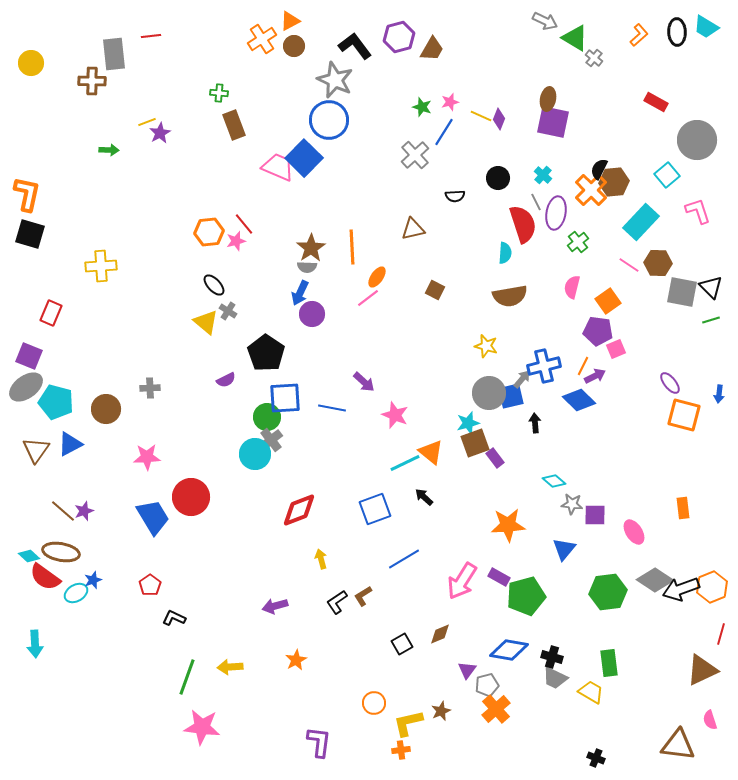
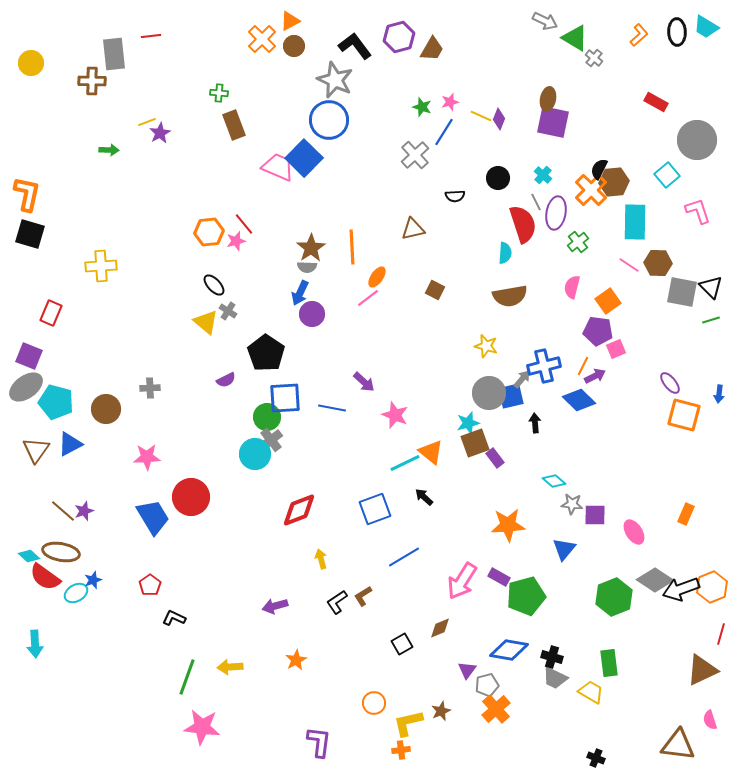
orange cross at (262, 39): rotated 12 degrees counterclockwise
cyan rectangle at (641, 222): moved 6 px left; rotated 42 degrees counterclockwise
orange rectangle at (683, 508): moved 3 px right, 6 px down; rotated 30 degrees clockwise
blue line at (404, 559): moved 2 px up
green hexagon at (608, 592): moved 6 px right, 5 px down; rotated 15 degrees counterclockwise
brown diamond at (440, 634): moved 6 px up
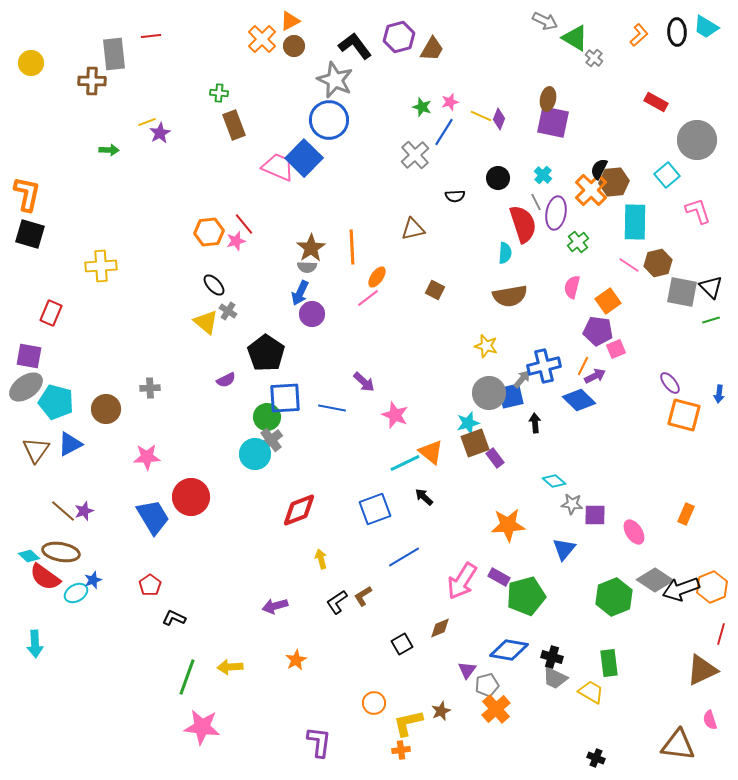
brown hexagon at (658, 263): rotated 16 degrees counterclockwise
purple square at (29, 356): rotated 12 degrees counterclockwise
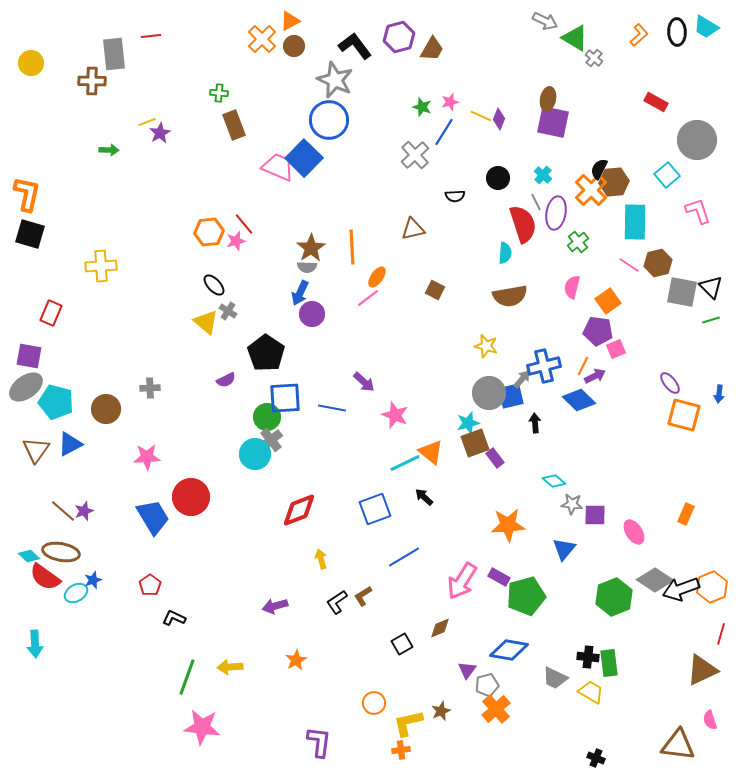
black cross at (552, 657): moved 36 px right; rotated 10 degrees counterclockwise
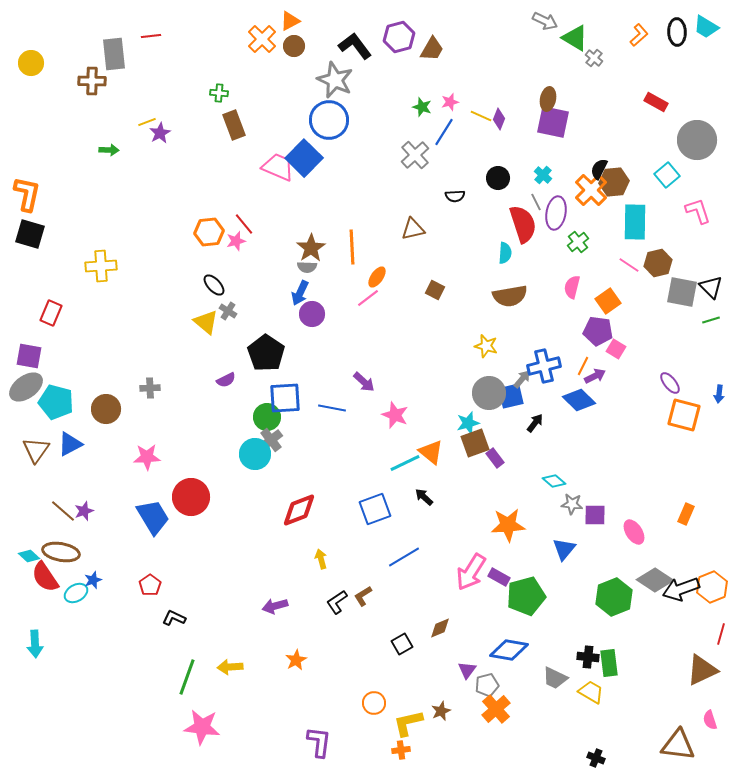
pink square at (616, 349): rotated 36 degrees counterclockwise
black arrow at (535, 423): rotated 42 degrees clockwise
red semicircle at (45, 577): rotated 20 degrees clockwise
pink arrow at (462, 581): moved 9 px right, 9 px up
